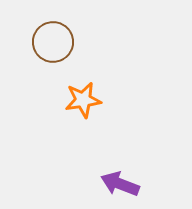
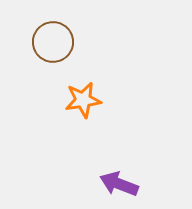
purple arrow: moved 1 px left
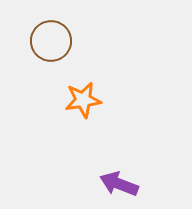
brown circle: moved 2 px left, 1 px up
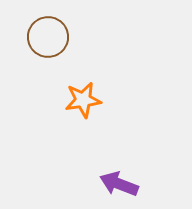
brown circle: moved 3 px left, 4 px up
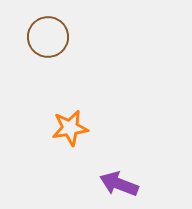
orange star: moved 13 px left, 28 px down
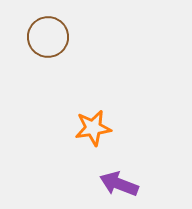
orange star: moved 23 px right
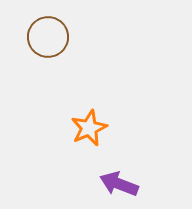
orange star: moved 4 px left; rotated 15 degrees counterclockwise
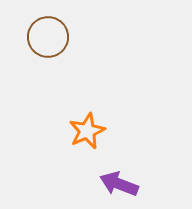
orange star: moved 2 px left, 3 px down
